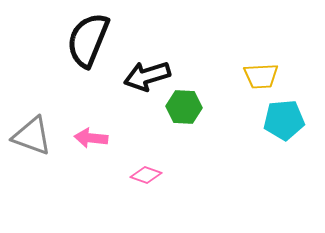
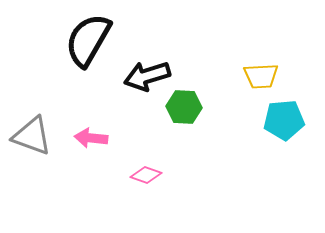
black semicircle: rotated 8 degrees clockwise
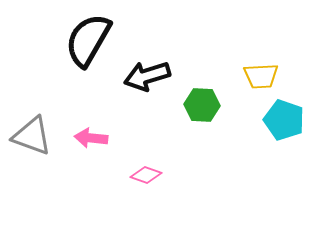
green hexagon: moved 18 px right, 2 px up
cyan pentagon: rotated 24 degrees clockwise
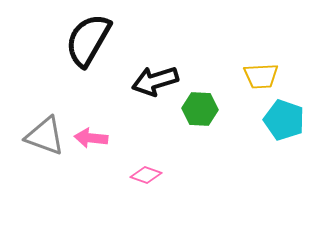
black arrow: moved 8 px right, 5 px down
green hexagon: moved 2 px left, 4 px down
gray triangle: moved 13 px right
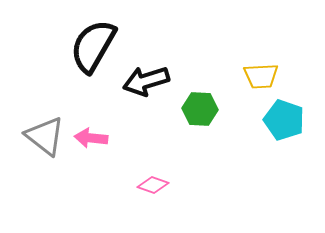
black semicircle: moved 5 px right, 6 px down
black arrow: moved 9 px left
gray triangle: rotated 18 degrees clockwise
pink diamond: moved 7 px right, 10 px down
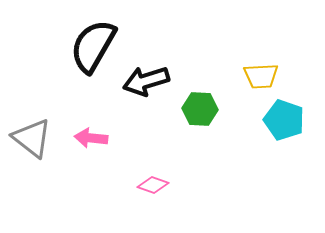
gray triangle: moved 13 px left, 2 px down
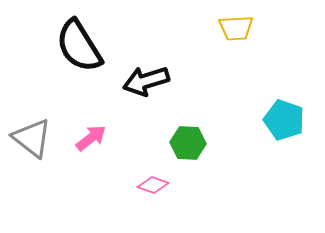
black semicircle: moved 14 px left; rotated 62 degrees counterclockwise
yellow trapezoid: moved 25 px left, 48 px up
green hexagon: moved 12 px left, 34 px down
pink arrow: rotated 136 degrees clockwise
